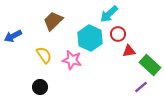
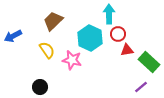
cyan arrow: rotated 132 degrees clockwise
red triangle: moved 2 px left, 1 px up
yellow semicircle: moved 3 px right, 5 px up
green rectangle: moved 1 px left, 3 px up
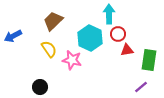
yellow semicircle: moved 2 px right, 1 px up
green rectangle: moved 2 px up; rotated 55 degrees clockwise
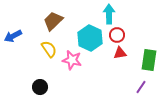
red circle: moved 1 px left, 1 px down
red triangle: moved 7 px left, 3 px down
purple line: rotated 16 degrees counterclockwise
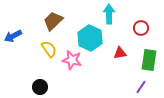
red circle: moved 24 px right, 7 px up
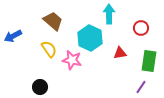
brown trapezoid: rotated 85 degrees clockwise
green rectangle: moved 1 px down
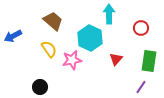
red triangle: moved 4 px left, 6 px down; rotated 40 degrees counterclockwise
pink star: rotated 24 degrees counterclockwise
